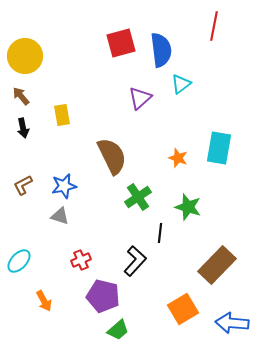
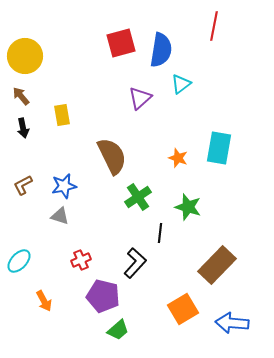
blue semicircle: rotated 16 degrees clockwise
black L-shape: moved 2 px down
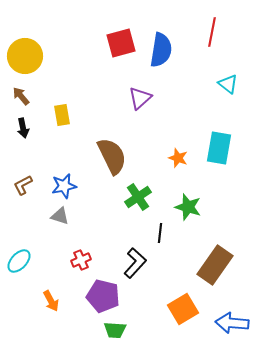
red line: moved 2 px left, 6 px down
cyan triangle: moved 47 px right; rotated 45 degrees counterclockwise
brown rectangle: moved 2 px left; rotated 9 degrees counterclockwise
orange arrow: moved 7 px right
green trapezoid: moved 3 px left; rotated 45 degrees clockwise
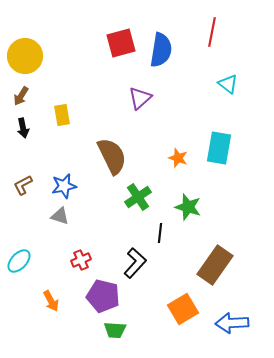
brown arrow: rotated 108 degrees counterclockwise
blue arrow: rotated 8 degrees counterclockwise
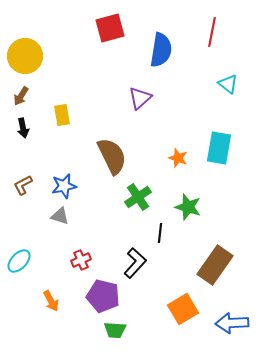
red square: moved 11 px left, 15 px up
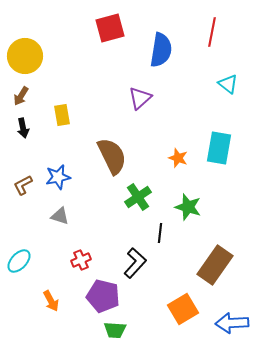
blue star: moved 6 px left, 9 px up
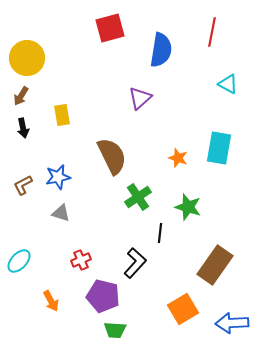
yellow circle: moved 2 px right, 2 px down
cyan triangle: rotated 10 degrees counterclockwise
gray triangle: moved 1 px right, 3 px up
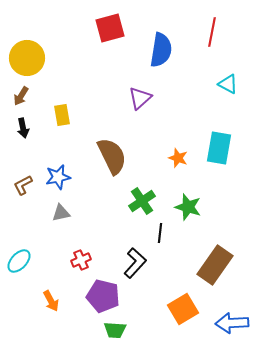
green cross: moved 4 px right, 4 px down
gray triangle: rotated 30 degrees counterclockwise
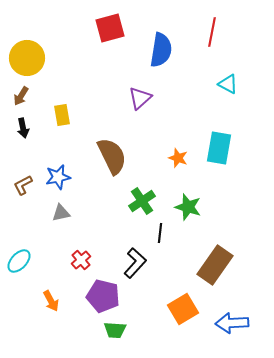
red cross: rotated 18 degrees counterclockwise
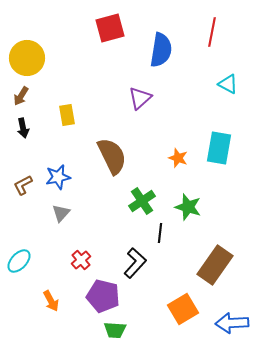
yellow rectangle: moved 5 px right
gray triangle: rotated 36 degrees counterclockwise
